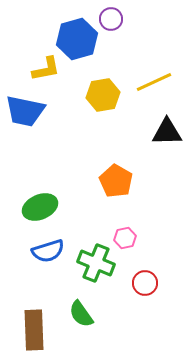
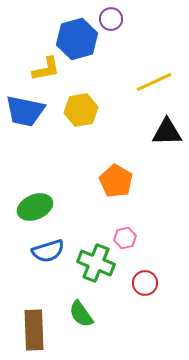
yellow hexagon: moved 22 px left, 15 px down
green ellipse: moved 5 px left
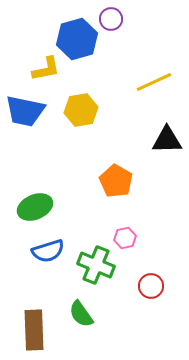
black triangle: moved 8 px down
green cross: moved 2 px down
red circle: moved 6 px right, 3 px down
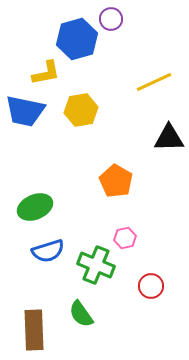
yellow L-shape: moved 4 px down
black triangle: moved 2 px right, 2 px up
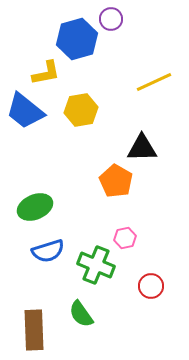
blue trapezoid: rotated 27 degrees clockwise
black triangle: moved 27 px left, 10 px down
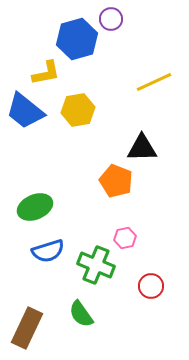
yellow hexagon: moved 3 px left
orange pentagon: rotated 8 degrees counterclockwise
brown rectangle: moved 7 px left, 2 px up; rotated 27 degrees clockwise
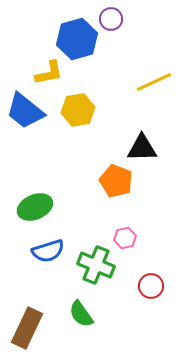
yellow L-shape: moved 3 px right
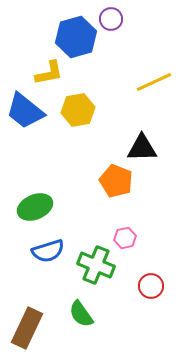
blue hexagon: moved 1 px left, 2 px up
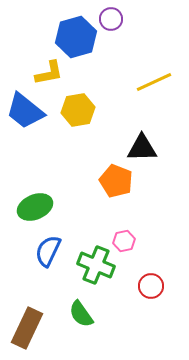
pink hexagon: moved 1 px left, 3 px down
blue semicircle: rotated 132 degrees clockwise
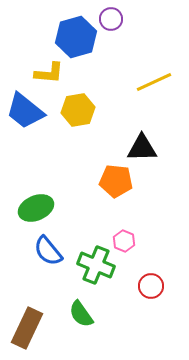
yellow L-shape: rotated 16 degrees clockwise
orange pentagon: rotated 16 degrees counterclockwise
green ellipse: moved 1 px right, 1 px down
pink hexagon: rotated 25 degrees counterclockwise
blue semicircle: rotated 64 degrees counterclockwise
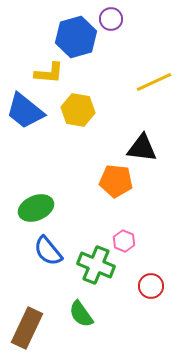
yellow hexagon: rotated 20 degrees clockwise
black triangle: rotated 8 degrees clockwise
